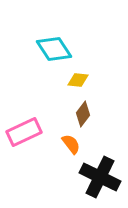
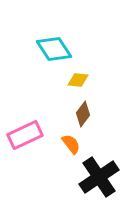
pink rectangle: moved 1 px right, 3 px down
black cross: moved 1 px left; rotated 30 degrees clockwise
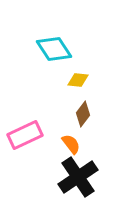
black cross: moved 21 px left
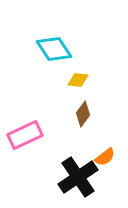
orange semicircle: moved 34 px right, 13 px down; rotated 90 degrees clockwise
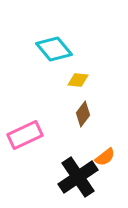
cyan diamond: rotated 6 degrees counterclockwise
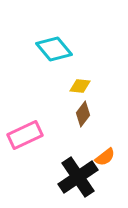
yellow diamond: moved 2 px right, 6 px down
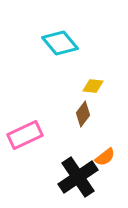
cyan diamond: moved 6 px right, 6 px up
yellow diamond: moved 13 px right
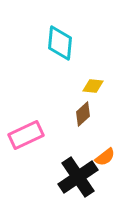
cyan diamond: rotated 45 degrees clockwise
brown diamond: rotated 10 degrees clockwise
pink rectangle: moved 1 px right
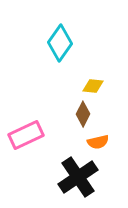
cyan diamond: rotated 30 degrees clockwise
brown diamond: rotated 20 degrees counterclockwise
orange semicircle: moved 7 px left, 15 px up; rotated 25 degrees clockwise
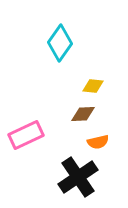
brown diamond: rotated 60 degrees clockwise
